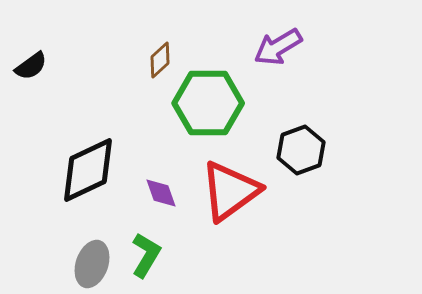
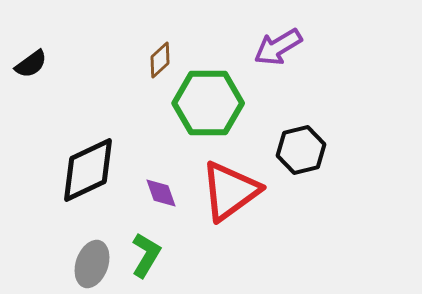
black semicircle: moved 2 px up
black hexagon: rotated 6 degrees clockwise
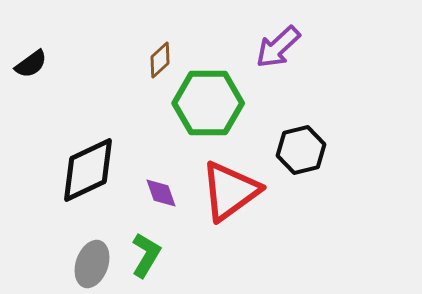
purple arrow: rotated 12 degrees counterclockwise
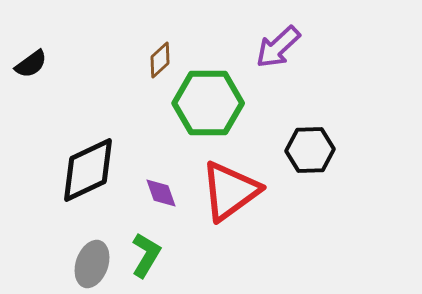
black hexagon: moved 9 px right; rotated 12 degrees clockwise
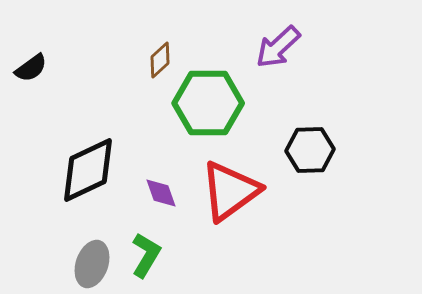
black semicircle: moved 4 px down
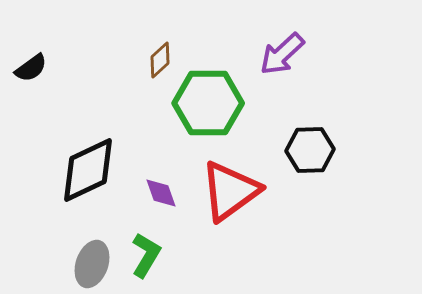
purple arrow: moved 4 px right, 7 px down
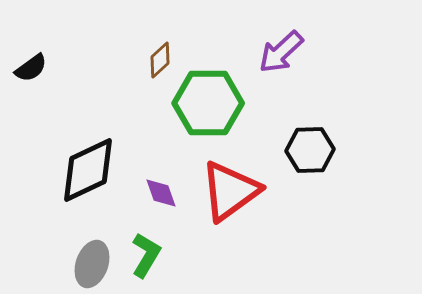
purple arrow: moved 1 px left, 2 px up
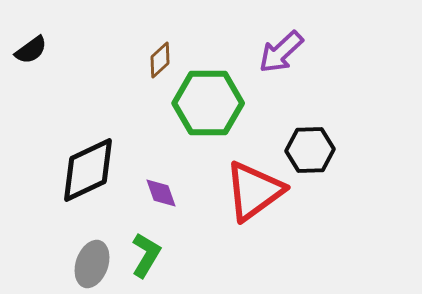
black semicircle: moved 18 px up
red triangle: moved 24 px right
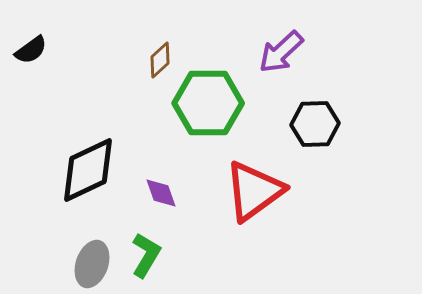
black hexagon: moved 5 px right, 26 px up
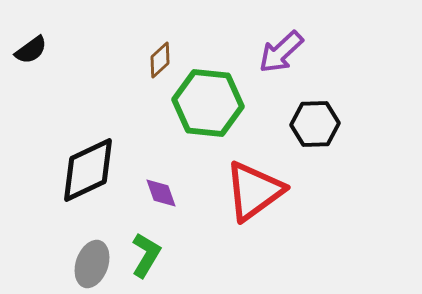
green hexagon: rotated 6 degrees clockwise
